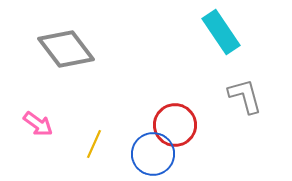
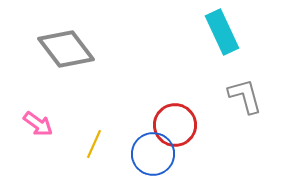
cyan rectangle: moved 1 px right; rotated 9 degrees clockwise
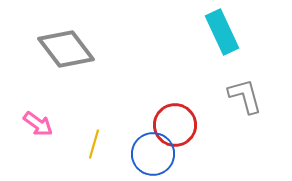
yellow line: rotated 8 degrees counterclockwise
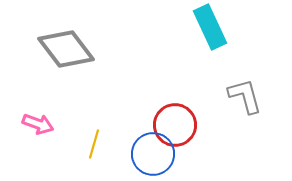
cyan rectangle: moved 12 px left, 5 px up
pink arrow: rotated 16 degrees counterclockwise
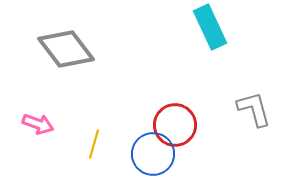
gray L-shape: moved 9 px right, 13 px down
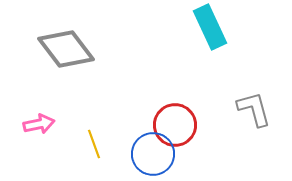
pink arrow: moved 1 px right; rotated 32 degrees counterclockwise
yellow line: rotated 36 degrees counterclockwise
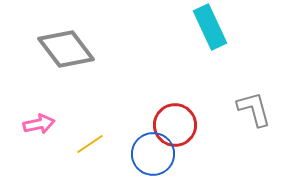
yellow line: moved 4 px left; rotated 76 degrees clockwise
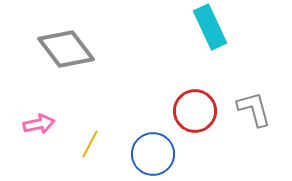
red circle: moved 20 px right, 14 px up
yellow line: rotated 28 degrees counterclockwise
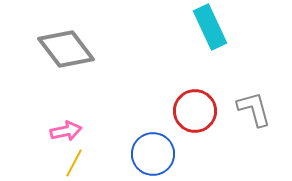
pink arrow: moved 27 px right, 7 px down
yellow line: moved 16 px left, 19 px down
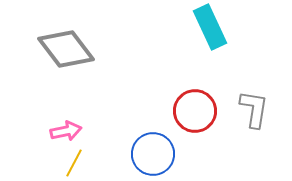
gray L-shape: rotated 24 degrees clockwise
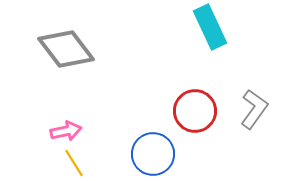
gray L-shape: rotated 27 degrees clockwise
yellow line: rotated 60 degrees counterclockwise
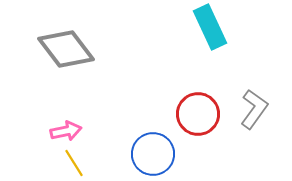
red circle: moved 3 px right, 3 px down
